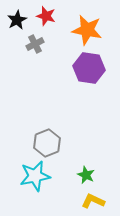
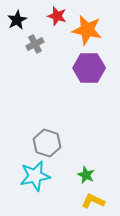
red star: moved 11 px right
purple hexagon: rotated 8 degrees counterclockwise
gray hexagon: rotated 20 degrees counterclockwise
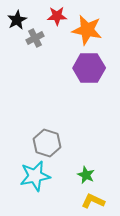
red star: rotated 18 degrees counterclockwise
gray cross: moved 6 px up
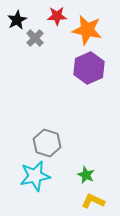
gray cross: rotated 18 degrees counterclockwise
purple hexagon: rotated 24 degrees counterclockwise
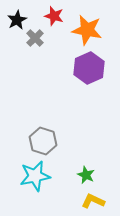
red star: moved 3 px left; rotated 18 degrees clockwise
gray hexagon: moved 4 px left, 2 px up
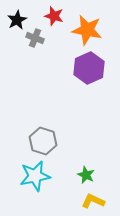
gray cross: rotated 24 degrees counterclockwise
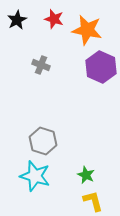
red star: moved 3 px down
gray cross: moved 6 px right, 27 px down
purple hexagon: moved 12 px right, 1 px up; rotated 12 degrees counterclockwise
cyan star: rotated 28 degrees clockwise
yellow L-shape: rotated 50 degrees clockwise
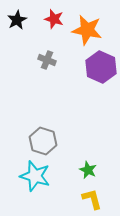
gray cross: moved 6 px right, 5 px up
green star: moved 2 px right, 5 px up
yellow L-shape: moved 1 px left, 2 px up
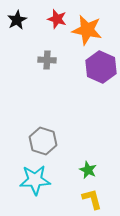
red star: moved 3 px right
gray cross: rotated 18 degrees counterclockwise
cyan star: moved 4 px down; rotated 20 degrees counterclockwise
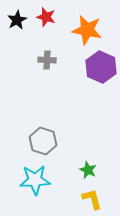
red star: moved 11 px left, 2 px up
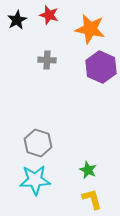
red star: moved 3 px right, 2 px up
orange star: moved 3 px right, 1 px up
gray hexagon: moved 5 px left, 2 px down
